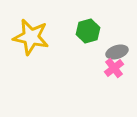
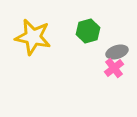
yellow star: moved 2 px right
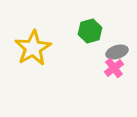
green hexagon: moved 2 px right
yellow star: moved 11 px down; rotated 30 degrees clockwise
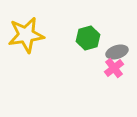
green hexagon: moved 2 px left, 7 px down
yellow star: moved 7 px left, 13 px up; rotated 21 degrees clockwise
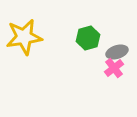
yellow star: moved 2 px left, 2 px down
